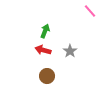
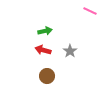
pink line: rotated 24 degrees counterclockwise
green arrow: rotated 56 degrees clockwise
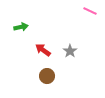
green arrow: moved 24 px left, 4 px up
red arrow: rotated 21 degrees clockwise
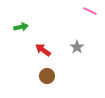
gray star: moved 7 px right, 4 px up
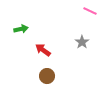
green arrow: moved 2 px down
gray star: moved 5 px right, 5 px up
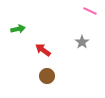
green arrow: moved 3 px left
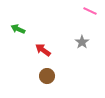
green arrow: rotated 144 degrees counterclockwise
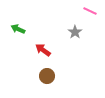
gray star: moved 7 px left, 10 px up
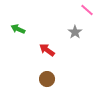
pink line: moved 3 px left, 1 px up; rotated 16 degrees clockwise
red arrow: moved 4 px right
brown circle: moved 3 px down
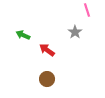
pink line: rotated 32 degrees clockwise
green arrow: moved 5 px right, 6 px down
